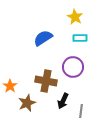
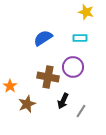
yellow star: moved 11 px right, 5 px up; rotated 14 degrees counterclockwise
brown cross: moved 2 px right, 4 px up
brown star: moved 1 px down
gray line: rotated 24 degrees clockwise
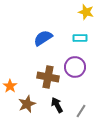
purple circle: moved 2 px right
black arrow: moved 6 px left, 4 px down; rotated 126 degrees clockwise
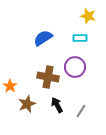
yellow star: moved 2 px right, 4 px down
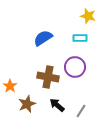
black arrow: rotated 21 degrees counterclockwise
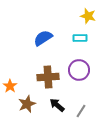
purple circle: moved 4 px right, 3 px down
brown cross: rotated 15 degrees counterclockwise
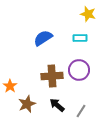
yellow star: moved 2 px up
brown cross: moved 4 px right, 1 px up
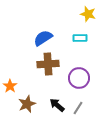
purple circle: moved 8 px down
brown cross: moved 4 px left, 12 px up
gray line: moved 3 px left, 3 px up
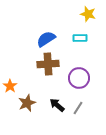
blue semicircle: moved 3 px right, 1 px down
brown star: moved 1 px up
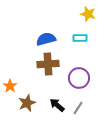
blue semicircle: rotated 18 degrees clockwise
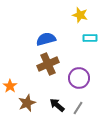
yellow star: moved 8 px left, 1 px down
cyan rectangle: moved 10 px right
brown cross: rotated 20 degrees counterclockwise
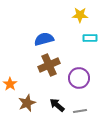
yellow star: rotated 14 degrees counterclockwise
blue semicircle: moved 2 px left
brown cross: moved 1 px right, 1 px down
orange star: moved 2 px up
gray line: moved 2 px right, 3 px down; rotated 48 degrees clockwise
